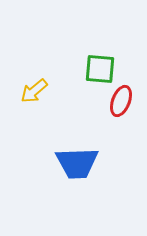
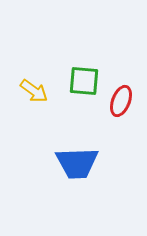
green square: moved 16 px left, 12 px down
yellow arrow: rotated 104 degrees counterclockwise
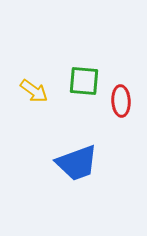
red ellipse: rotated 24 degrees counterclockwise
blue trapezoid: rotated 18 degrees counterclockwise
